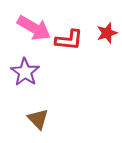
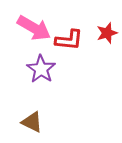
purple star: moved 16 px right, 3 px up
brown triangle: moved 6 px left, 3 px down; rotated 20 degrees counterclockwise
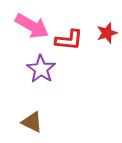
pink arrow: moved 2 px left, 2 px up
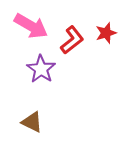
pink arrow: moved 1 px left
red star: moved 1 px left
red L-shape: moved 3 px right; rotated 44 degrees counterclockwise
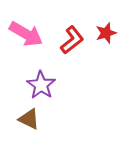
pink arrow: moved 5 px left, 8 px down
purple star: moved 16 px down
brown triangle: moved 3 px left, 3 px up
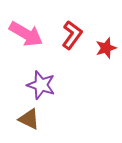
red star: moved 15 px down
red L-shape: moved 5 px up; rotated 16 degrees counterclockwise
purple star: rotated 16 degrees counterclockwise
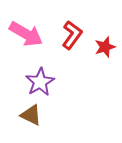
red star: moved 1 px left, 1 px up
purple star: moved 1 px left, 3 px up; rotated 24 degrees clockwise
brown triangle: moved 2 px right, 4 px up
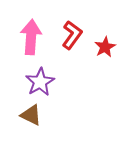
pink arrow: moved 5 px right, 3 px down; rotated 116 degrees counterclockwise
red star: rotated 10 degrees counterclockwise
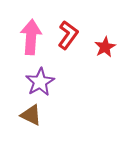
red L-shape: moved 4 px left
